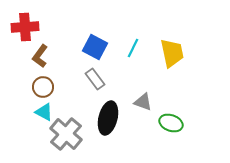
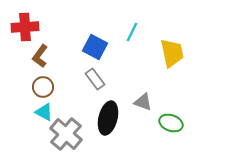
cyan line: moved 1 px left, 16 px up
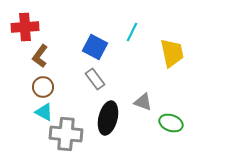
gray cross: rotated 36 degrees counterclockwise
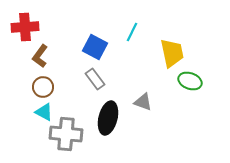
green ellipse: moved 19 px right, 42 px up
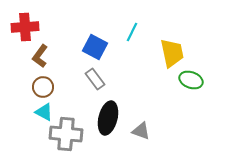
green ellipse: moved 1 px right, 1 px up
gray triangle: moved 2 px left, 29 px down
